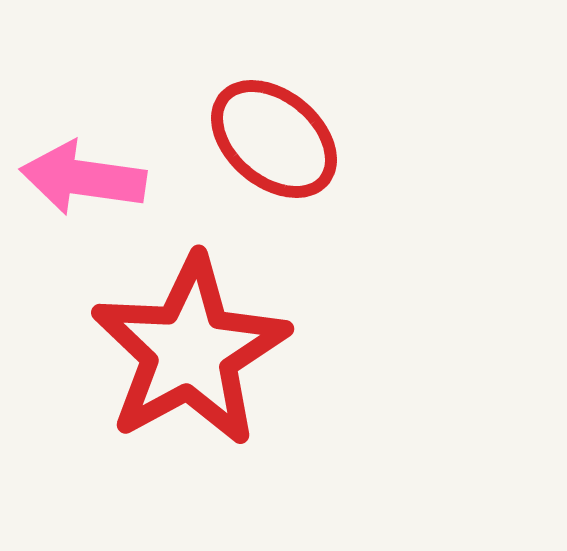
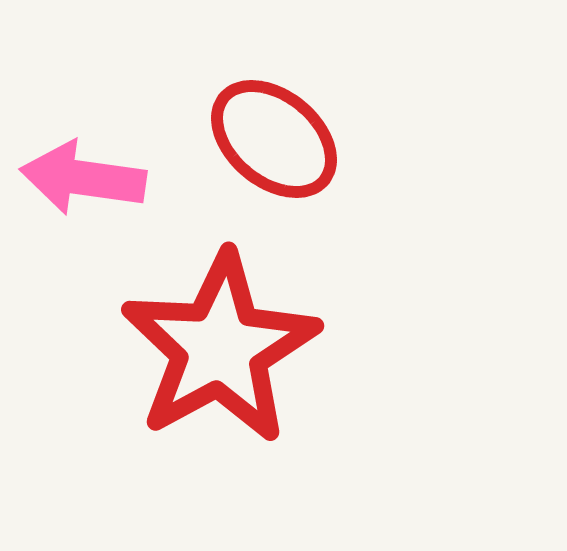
red star: moved 30 px right, 3 px up
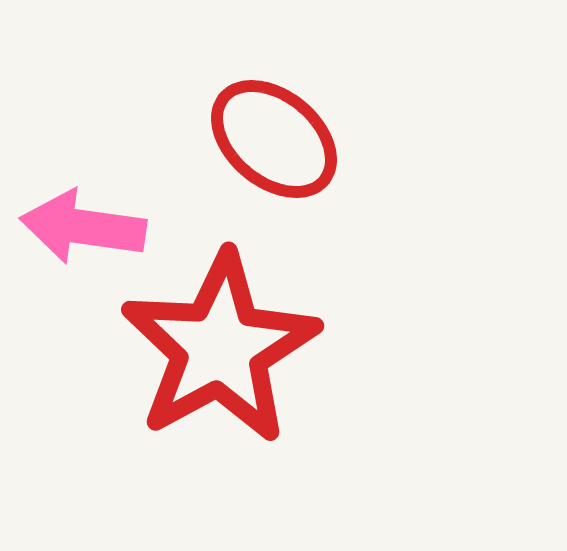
pink arrow: moved 49 px down
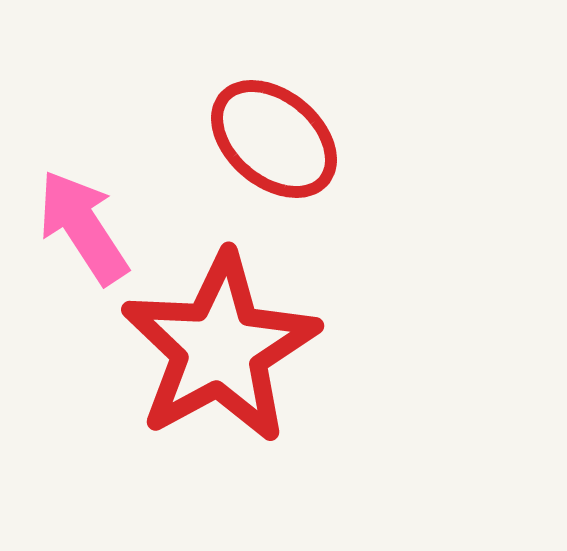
pink arrow: rotated 49 degrees clockwise
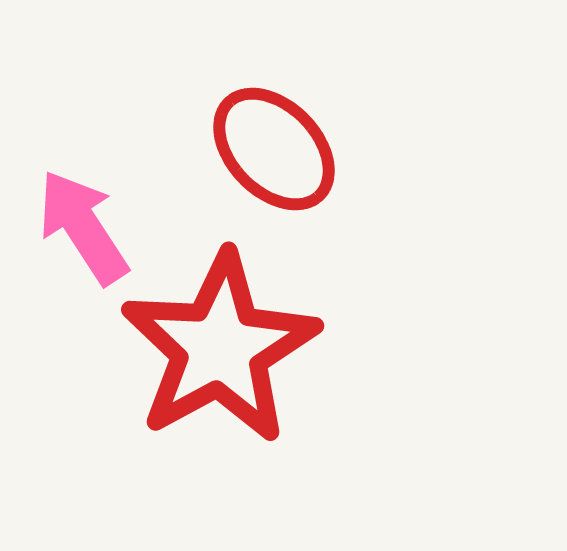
red ellipse: moved 10 px down; rotated 6 degrees clockwise
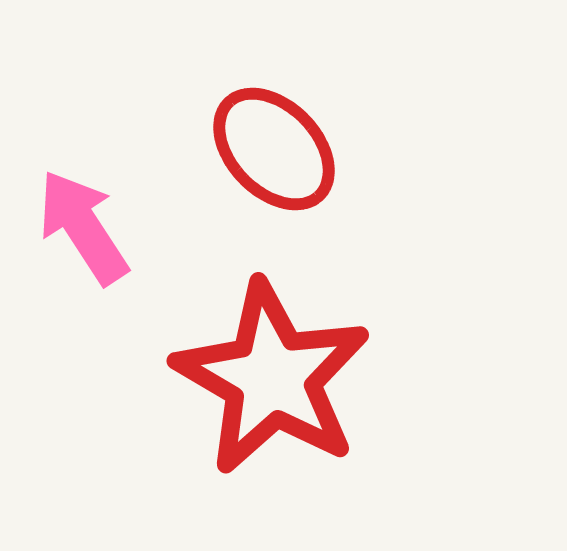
red star: moved 52 px right, 30 px down; rotated 13 degrees counterclockwise
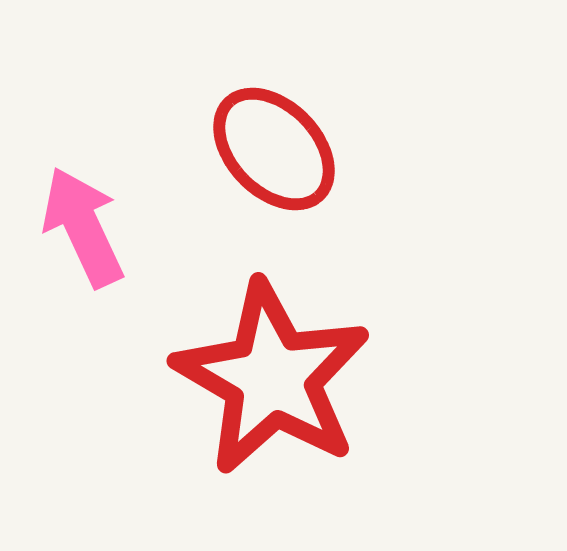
pink arrow: rotated 8 degrees clockwise
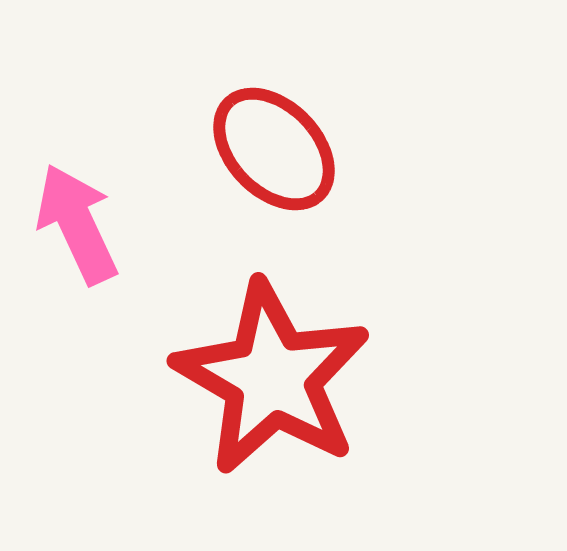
pink arrow: moved 6 px left, 3 px up
